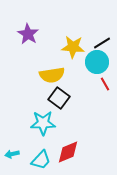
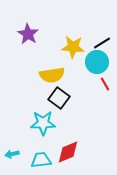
cyan trapezoid: rotated 140 degrees counterclockwise
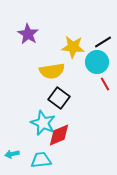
black line: moved 1 px right, 1 px up
yellow semicircle: moved 4 px up
cyan star: rotated 25 degrees clockwise
red diamond: moved 9 px left, 17 px up
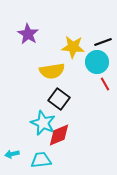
black line: rotated 12 degrees clockwise
black square: moved 1 px down
